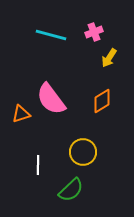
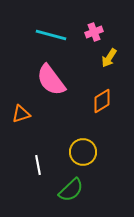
pink semicircle: moved 19 px up
white line: rotated 12 degrees counterclockwise
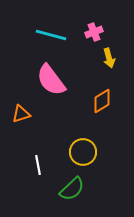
yellow arrow: rotated 48 degrees counterclockwise
green semicircle: moved 1 px right, 1 px up
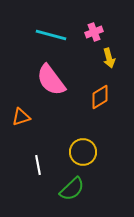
orange diamond: moved 2 px left, 4 px up
orange triangle: moved 3 px down
